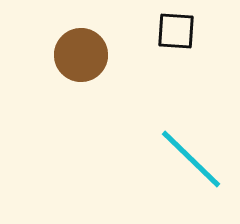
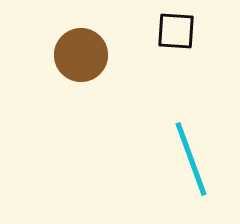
cyan line: rotated 26 degrees clockwise
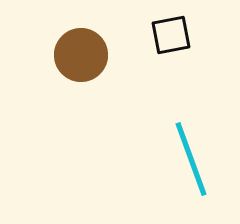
black square: moved 5 px left, 4 px down; rotated 15 degrees counterclockwise
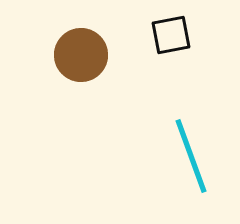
cyan line: moved 3 px up
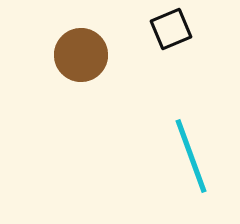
black square: moved 6 px up; rotated 12 degrees counterclockwise
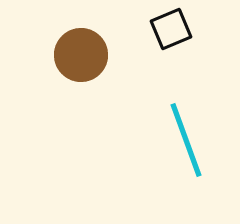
cyan line: moved 5 px left, 16 px up
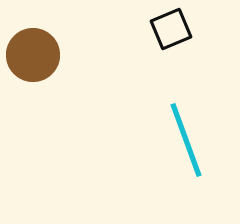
brown circle: moved 48 px left
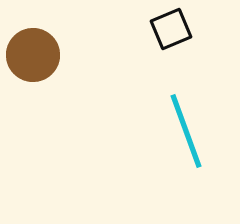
cyan line: moved 9 px up
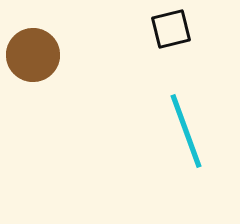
black square: rotated 9 degrees clockwise
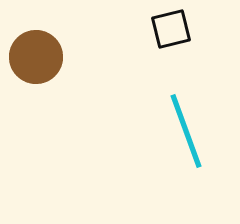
brown circle: moved 3 px right, 2 px down
